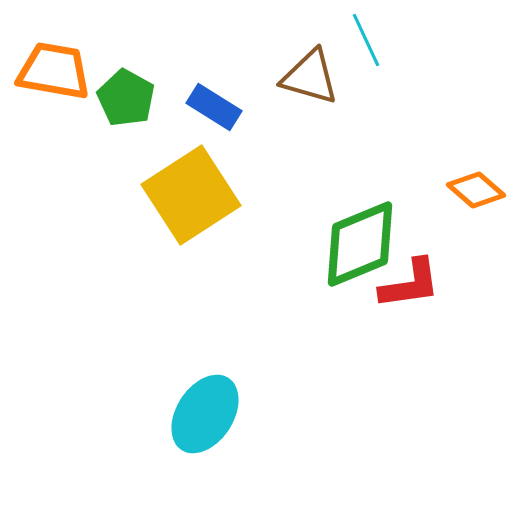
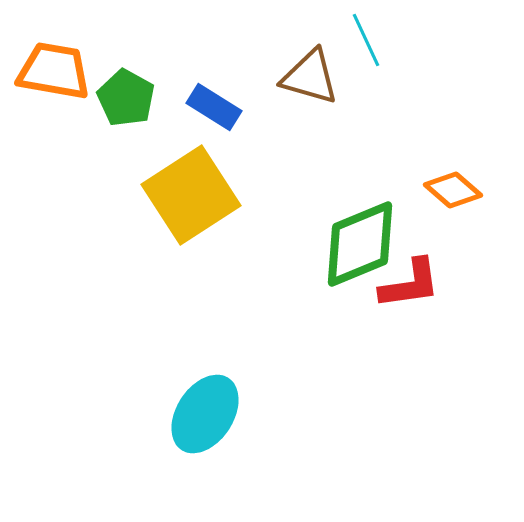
orange diamond: moved 23 px left
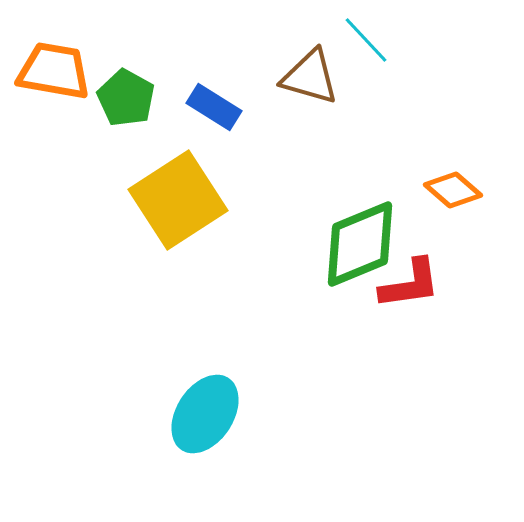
cyan line: rotated 18 degrees counterclockwise
yellow square: moved 13 px left, 5 px down
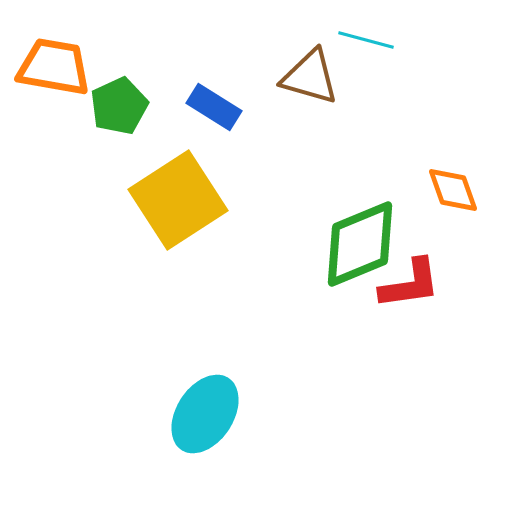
cyan line: rotated 32 degrees counterclockwise
orange trapezoid: moved 4 px up
green pentagon: moved 7 px left, 8 px down; rotated 18 degrees clockwise
orange diamond: rotated 30 degrees clockwise
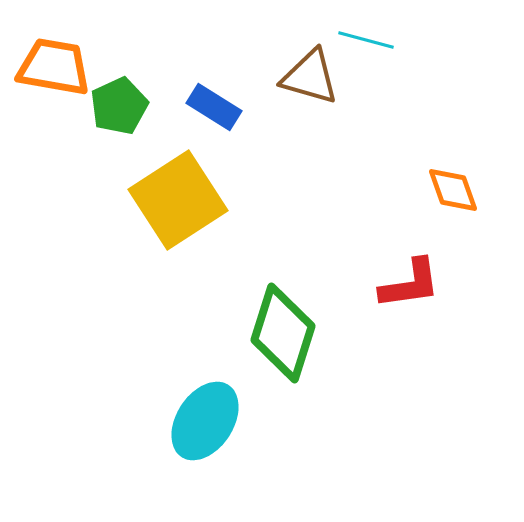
green diamond: moved 77 px left, 89 px down; rotated 50 degrees counterclockwise
cyan ellipse: moved 7 px down
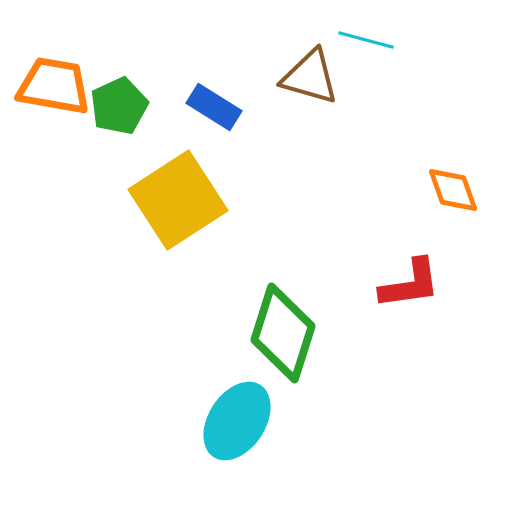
orange trapezoid: moved 19 px down
cyan ellipse: moved 32 px right
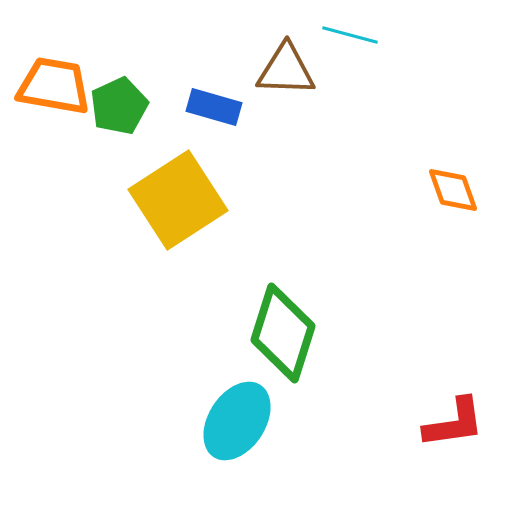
cyan line: moved 16 px left, 5 px up
brown triangle: moved 24 px left, 7 px up; rotated 14 degrees counterclockwise
blue rectangle: rotated 16 degrees counterclockwise
red L-shape: moved 44 px right, 139 px down
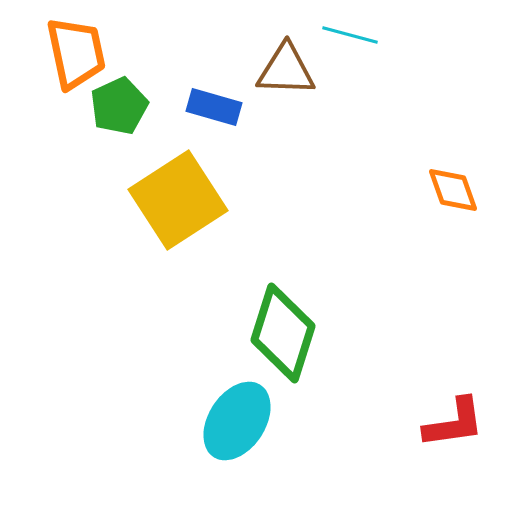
orange trapezoid: moved 22 px right, 33 px up; rotated 68 degrees clockwise
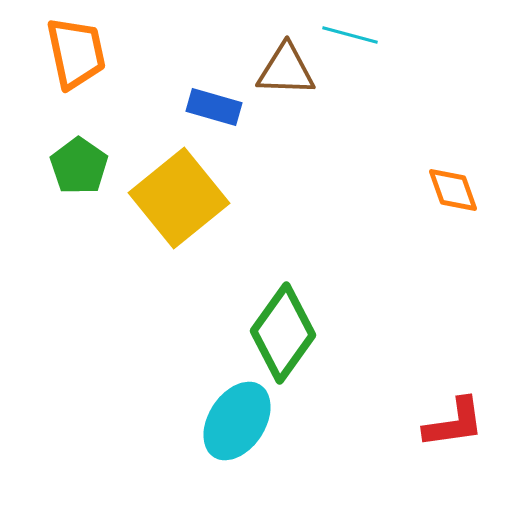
green pentagon: moved 40 px left, 60 px down; rotated 12 degrees counterclockwise
yellow square: moved 1 px right, 2 px up; rotated 6 degrees counterclockwise
green diamond: rotated 18 degrees clockwise
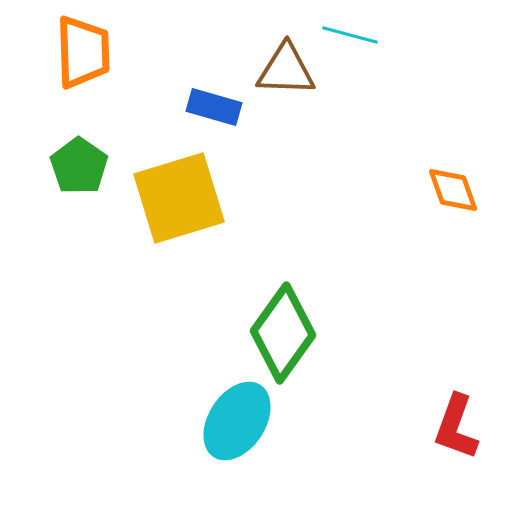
orange trapezoid: moved 7 px right, 1 px up; rotated 10 degrees clockwise
yellow square: rotated 22 degrees clockwise
red L-shape: moved 2 px right, 4 px down; rotated 118 degrees clockwise
